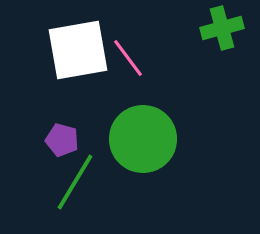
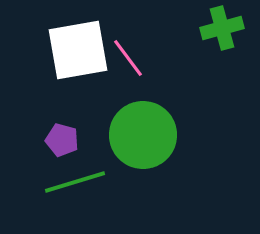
green circle: moved 4 px up
green line: rotated 42 degrees clockwise
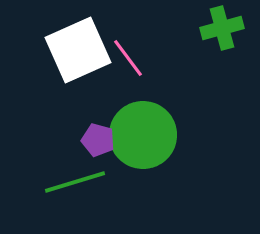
white square: rotated 14 degrees counterclockwise
purple pentagon: moved 36 px right
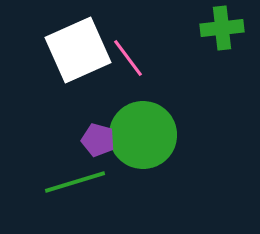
green cross: rotated 9 degrees clockwise
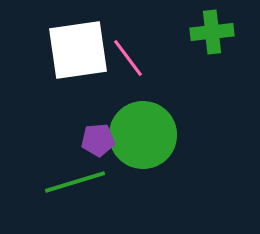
green cross: moved 10 px left, 4 px down
white square: rotated 16 degrees clockwise
purple pentagon: rotated 20 degrees counterclockwise
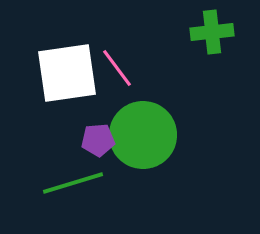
white square: moved 11 px left, 23 px down
pink line: moved 11 px left, 10 px down
green line: moved 2 px left, 1 px down
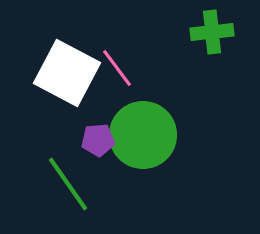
white square: rotated 36 degrees clockwise
green line: moved 5 px left, 1 px down; rotated 72 degrees clockwise
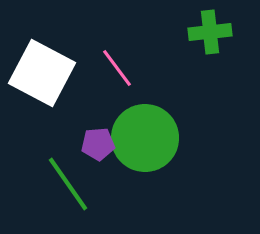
green cross: moved 2 px left
white square: moved 25 px left
green circle: moved 2 px right, 3 px down
purple pentagon: moved 4 px down
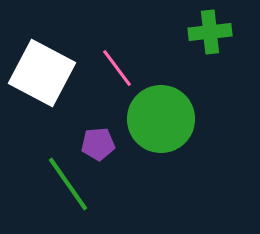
green circle: moved 16 px right, 19 px up
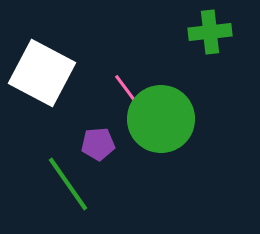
pink line: moved 12 px right, 25 px down
